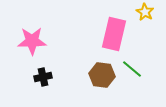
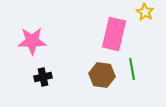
green line: rotated 40 degrees clockwise
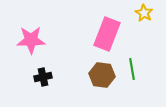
yellow star: moved 1 px left, 1 px down
pink rectangle: moved 7 px left; rotated 8 degrees clockwise
pink star: moved 1 px left, 1 px up
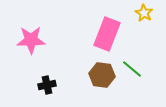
green line: rotated 40 degrees counterclockwise
black cross: moved 4 px right, 8 px down
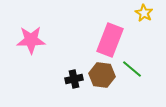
pink rectangle: moved 3 px right, 6 px down
black cross: moved 27 px right, 6 px up
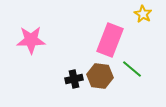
yellow star: moved 1 px left, 1 px down
brown hexagon: moved 2 px left, 1 px down
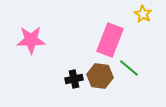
green line: moved 3 px left, 1 px up
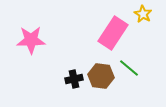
pink rectangle: moved 3 px right, 7 px up; rotated 12 degrees clockwise
brown hexagon: moved 1 px right
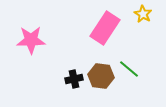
pink rectangle: moved 8 px left, 5 px up
green line: moved 1 px down
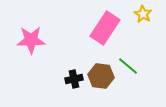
green line: moved 1 px left, 3 px up
